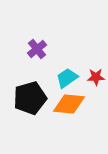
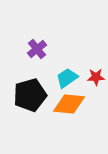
black pentagon: moved 3 px up
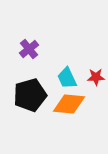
purple cross: moved 8 px left
cyan trapezoid: rotated 80 degrees counterclockwise
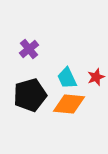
red star: rotated 18 degrees counterclockwise
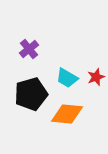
cyan trapezoid: rotated 35 degrees counterclockwise
black pentagon: moved 1 px right, 1 px up
orange diamond: moved 2 px left, 10 px down
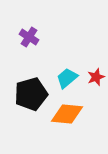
purple cross: moved 12 px up; rotated 18 degrees counterclockwise
cyan trapezoid: rotated 110 degrees clockwise
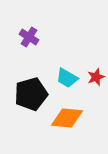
cyan trapezoid: rotated 110 degrees counterclockwise
orange diamond: moved 4 px down
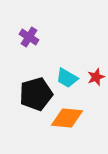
black pentagon: moved 5 px right
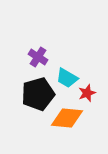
purple cross: moved 9 px right, 20 px down
red star: moved 9 px left, 16 px down
black pentagon: moved 2 px right
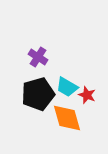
cyan trapezoid: moved 9 px down
red star: moved 2 px down; rotated 30 degrees counterclockwise
orange diamond: rotated 68 degrees clockwise
